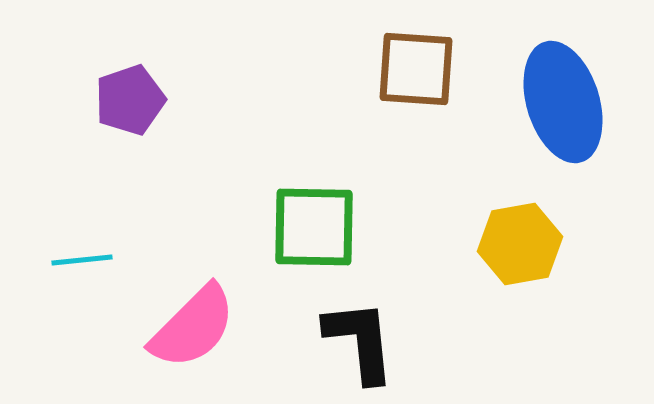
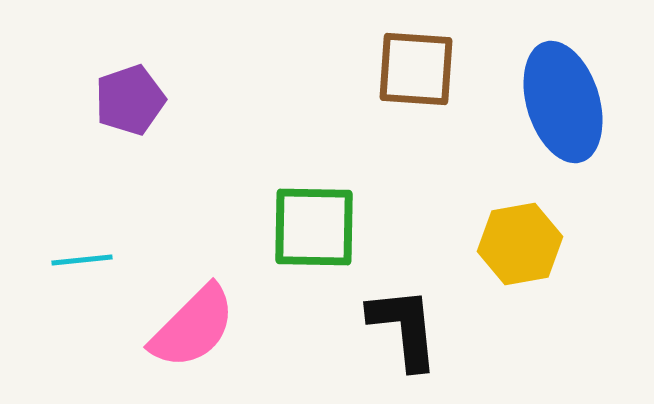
black L-shape: moved 44 px right, 13 px up
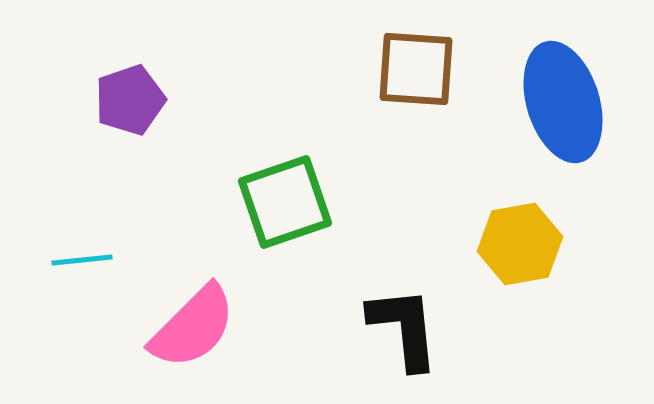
green square: moved 29 px left, 25 px up; rotated 20 degrees counterclockwise
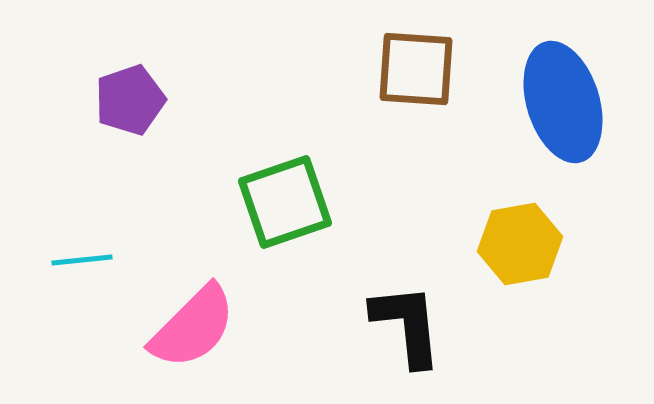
black L-shape: moved 3 px right, 3 px up
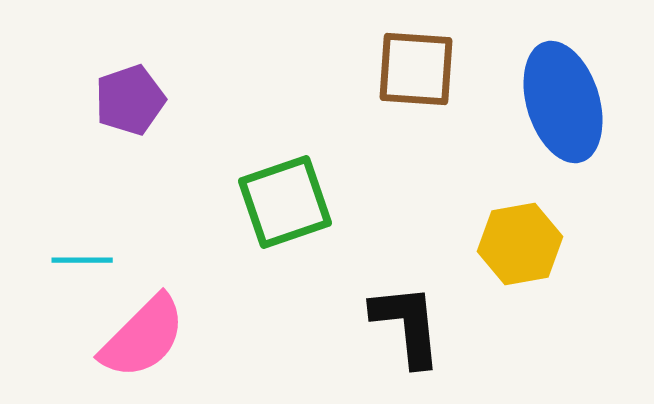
cyan line: rotated 6 degrees clockwise
pink semicircle: moved 50 px left, 10 px down
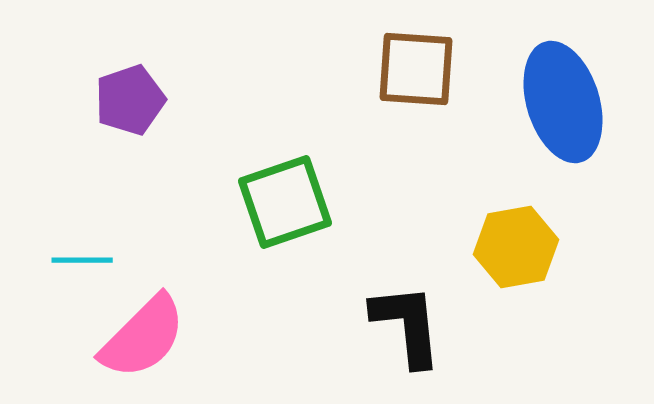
yellow hexagon: moved 4 px left, 3 px down
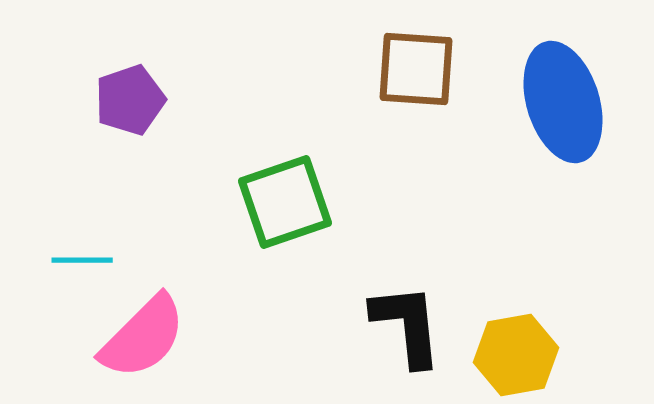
yellow hexagon: moved 108 px down
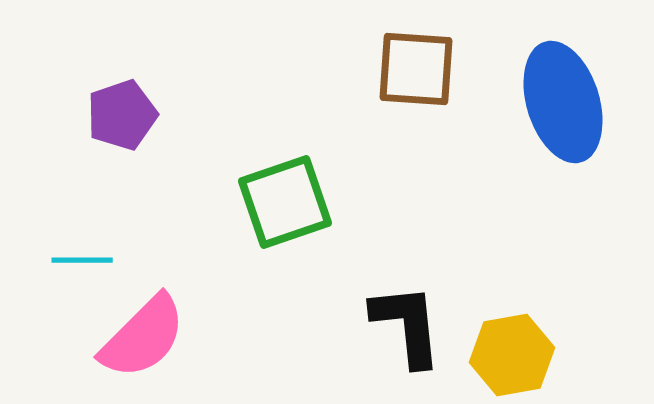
purple pentagon: moved 8 px left, 15 px down
yellow hexagon: moved 4 px left
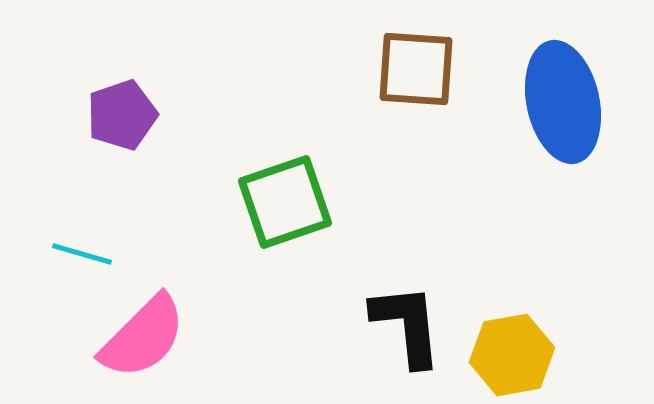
blue ellipse: rotated 5 degrees clockwise
cyan line: moved 6 px up; rotated 16 degrees clockwise
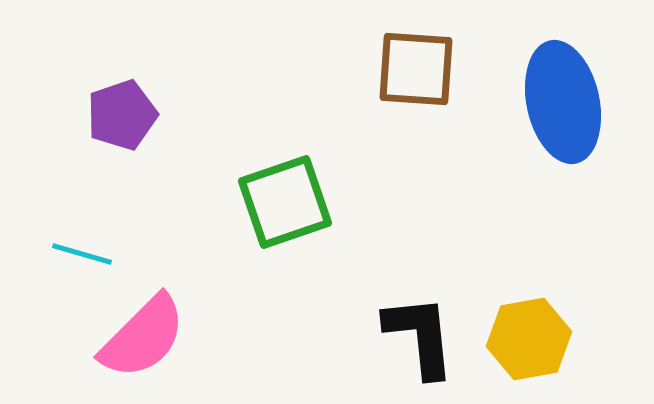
black L-shape: moved 13 px right, 11 px down
yellow hexagon: moved 17 px right, 16 px up
